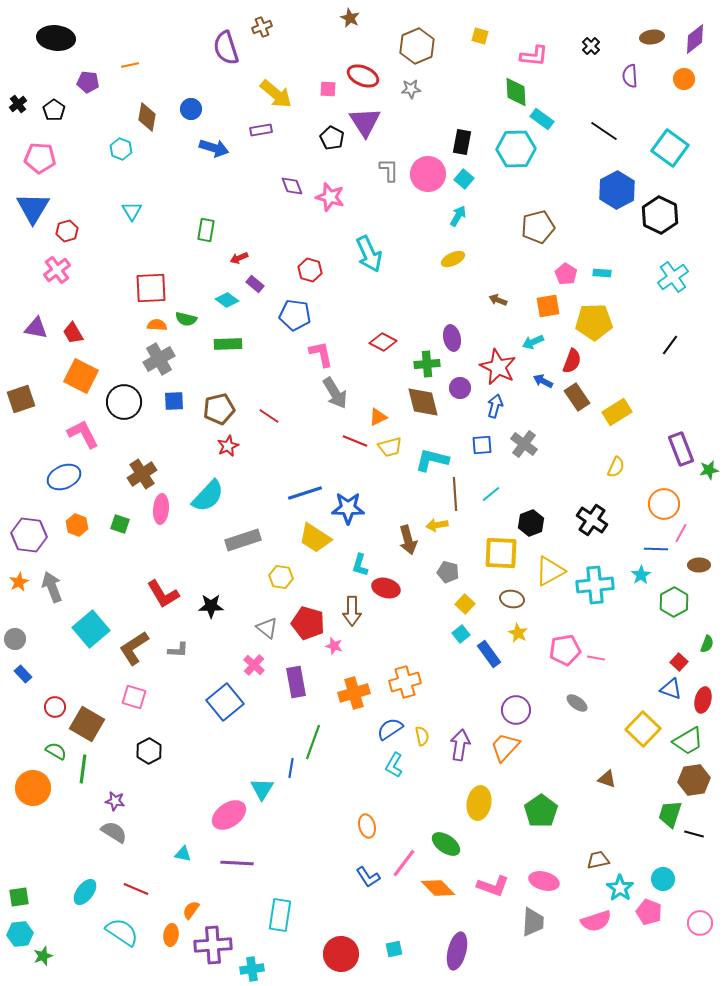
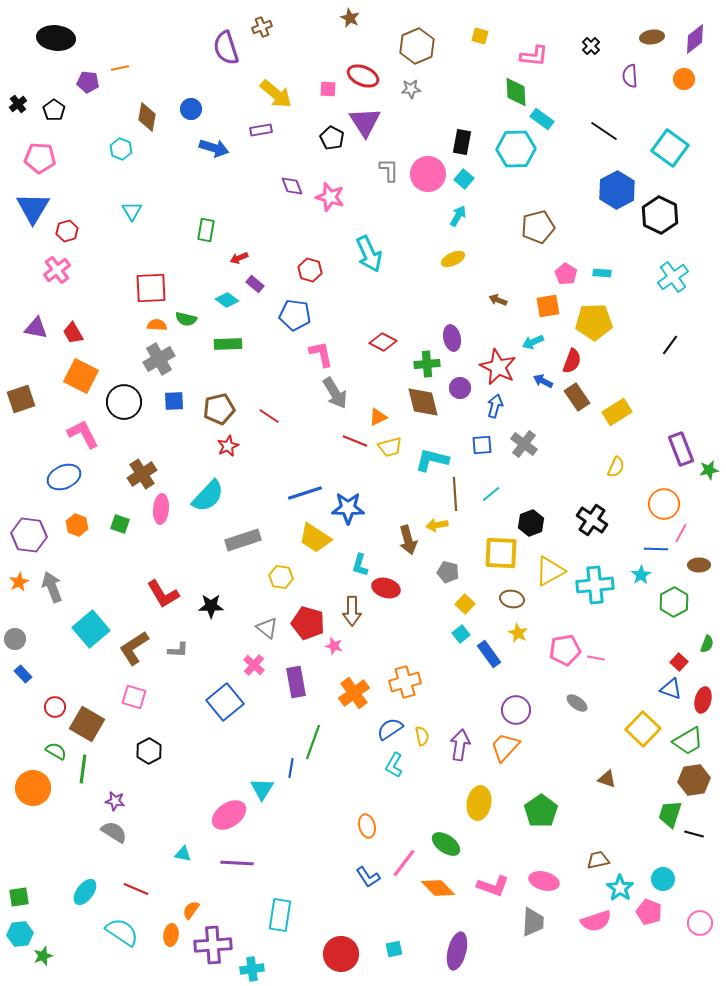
orange line at (130, 65): moved 10 px left, 3 px down
orange cross at (354, 693): rotated 20 degrees counterclockwise
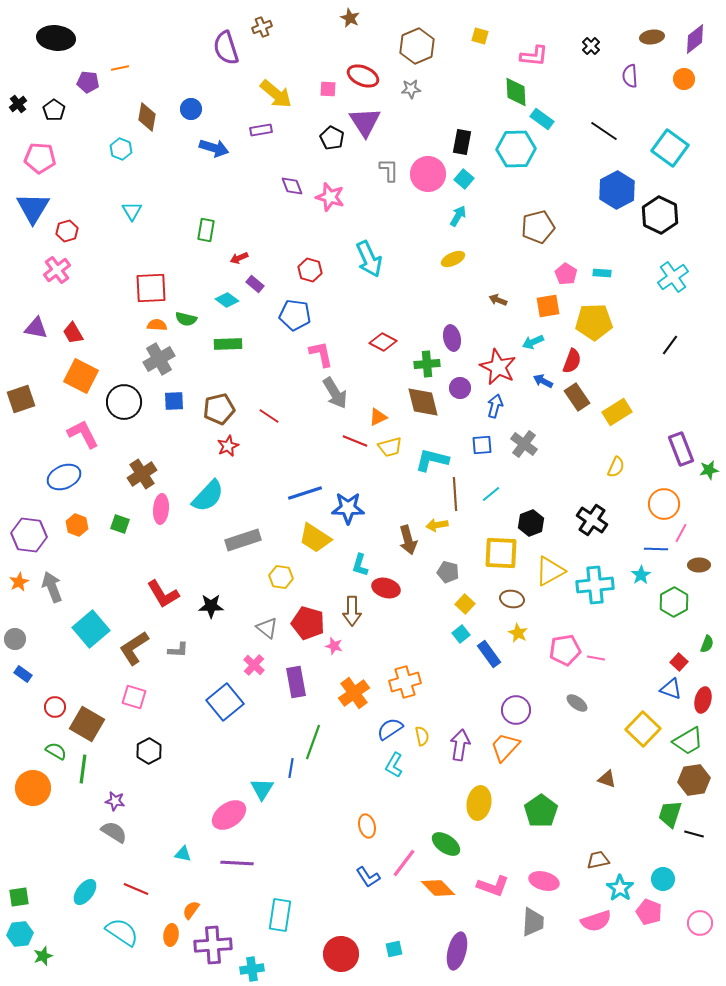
cyan arrow at (369, 254): moved 5 px down
blue rectangle at (23, 674): rotated 12 degrees counterclockwise
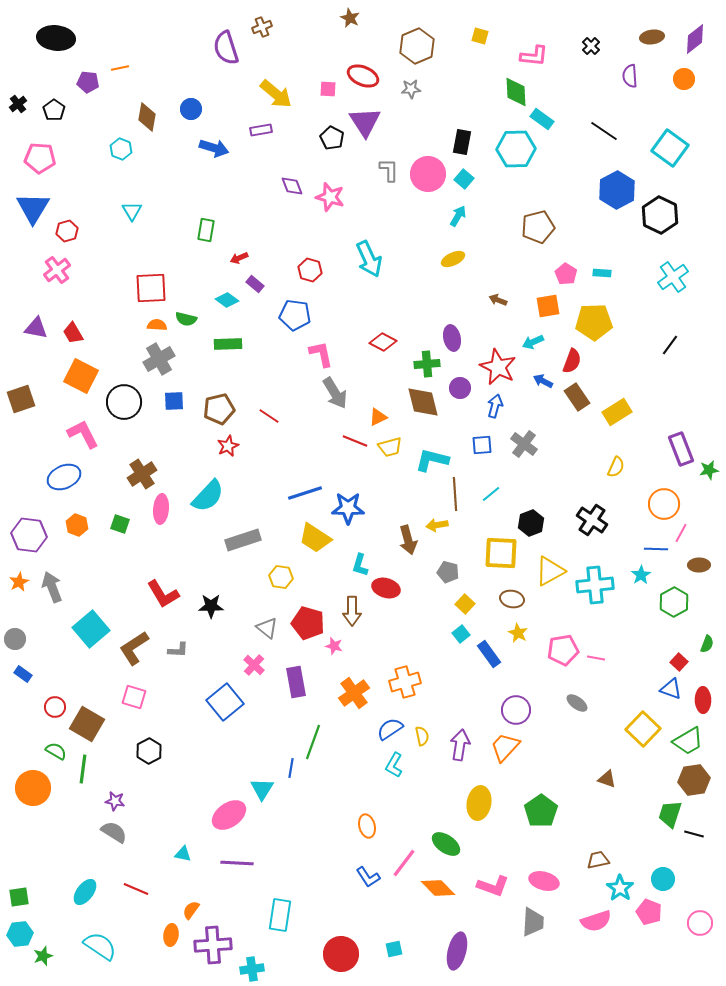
pink pentagon at (565, 650): moved 2 px left
red ellipse at (703, 700): rotated 15 degrees counterclockwise
cyan semicircle at (122, 932): moved 22 px left, 14 px down
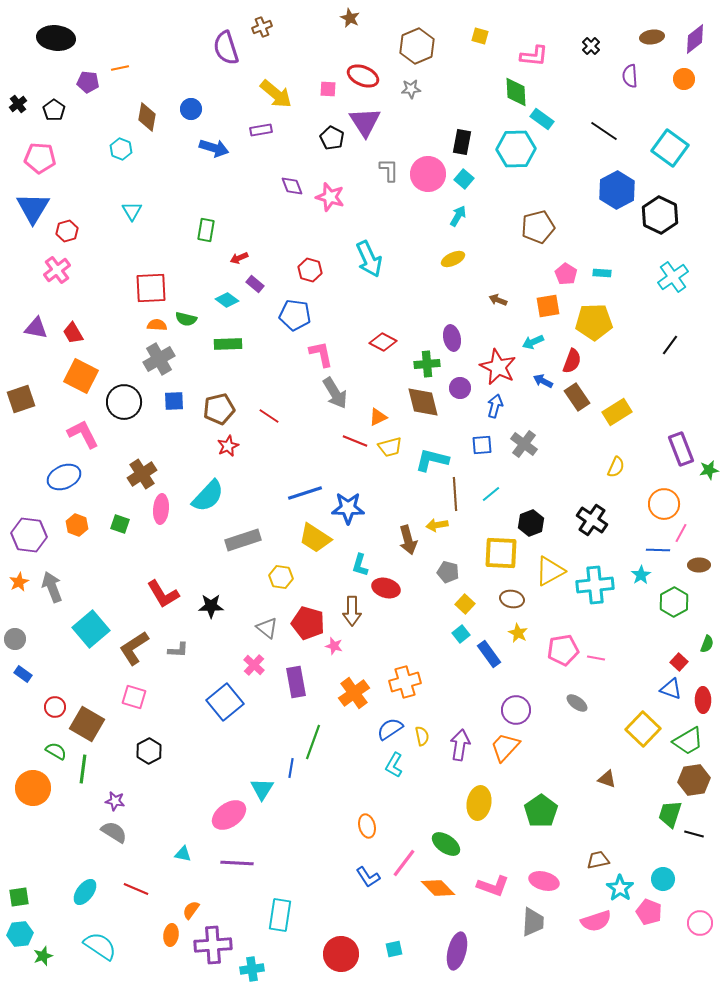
blue line at (656, 549): moved 2 px right, 1 px down
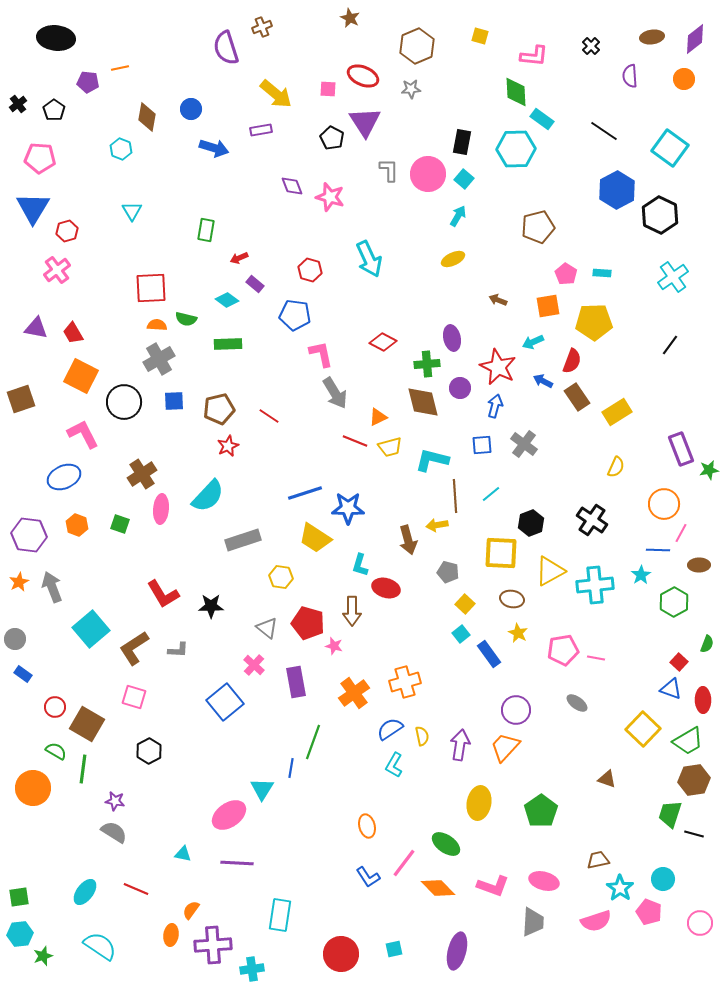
brown line at (455, 494): moved 2 px down
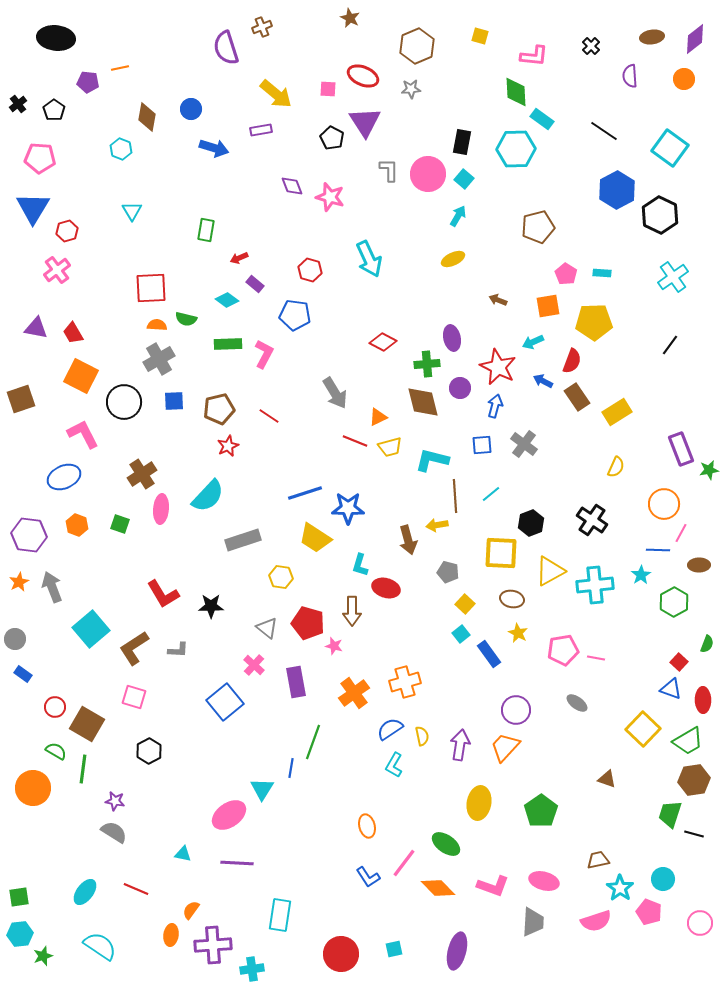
pink L-shape at (321, 354): moved 57 px left; rotated 40 degrees clockwise
